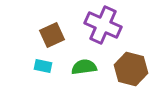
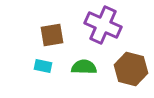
brown square: rotated 15 degrees clockwise
green semicircle: rotated 10 degrees clockwise
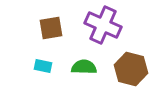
brown square: moved 1 px left, 7 px up
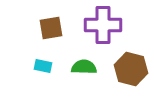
purple cross: rotated 24 degrees counterclockwise
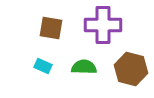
brown square: rotated 20 degrees clockwise
cyan rectangle: rotated 12 degrees clockwise
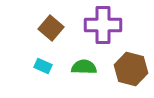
brown square: rotated 30 degrees clockwise
